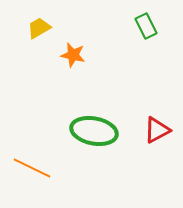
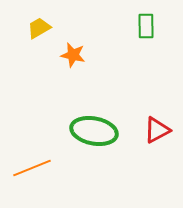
green rectangle: rotated 25 degrees clockwise
orange line: rotated 48 degrees counterclockwise
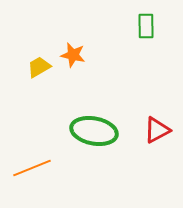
yellow trapezoid: moved 39 px down
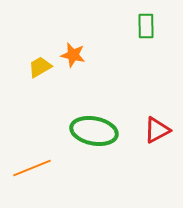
yellow trapezoid: moved 1 px right
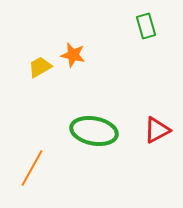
green rectangle: rotated 15 degrees counterclockwise
orange line: rotated 39 degrees counterclockwise
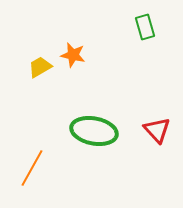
green rectangle: moved 1 px left, 1 px down
red triangle: rotated 44 degrees counterclockwise
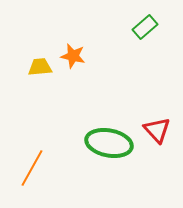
green rectangle: rotated 65 degrees clockwise
orange star: moved 1 px down
yellow trapezoid: rotated 25 degrees clockwise
green ellipse: moved 15 px right, 12 px down
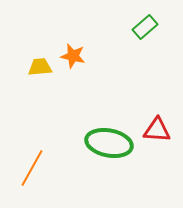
red triangle: rotated 44 degrees counterclockwise
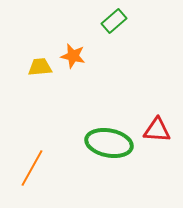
green rectangle: moved 31 px left, 6 px up
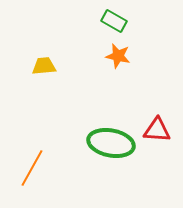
green rectangle: rotated 70 degrees clockwise
orange star: moved 45 px right
yellow trapezoid: moved 4 px right, 1 px up
green ellipse: moved 2 px right
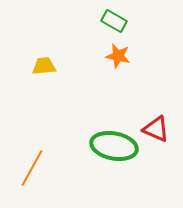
red triangle: moved 1 px left, 1 px up; rotated 20 degrees clockwise
green ellipse: moved 3 px right, 3 px down
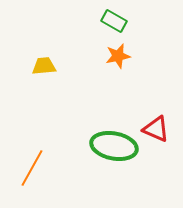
orange star: rotated 25 degrees counterclockwise
